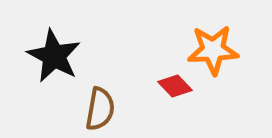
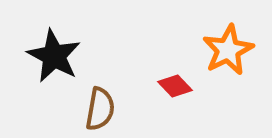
orange star: moved 15 px right; rotated 24 degrees counterclockwise
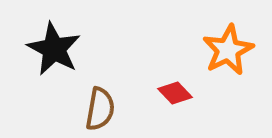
black star: moved 7 px up
red diamond: moved 7 px down
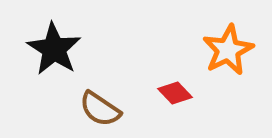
black star: rotated 4 degrees clockwise
brown semicircle: rotated 114 degrees clockwise
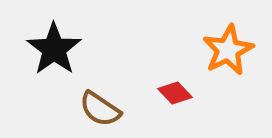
black star: rotated 4 degrees clockwise
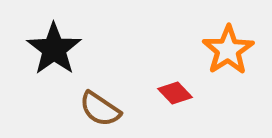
orange star: rotated 6 degrees counterclockwise
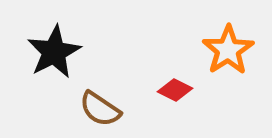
black star: moved 3 px down; rotated 8 degrees clockwise
red diamond: moved 3 px up; rotated 20 degrees counterclockwise
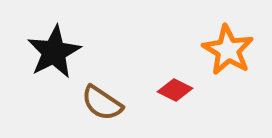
orange star: rotated 9 degrees counterclockwise
brown semicircle: moved 2 px right, 6 px up
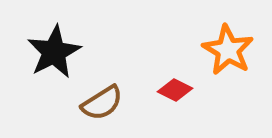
brown semicircle: rotated 66 degrees counterclockwise
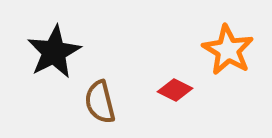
brown semicircle: moved 2 px left, 1 px up; rotated 108 degrees clockwise
